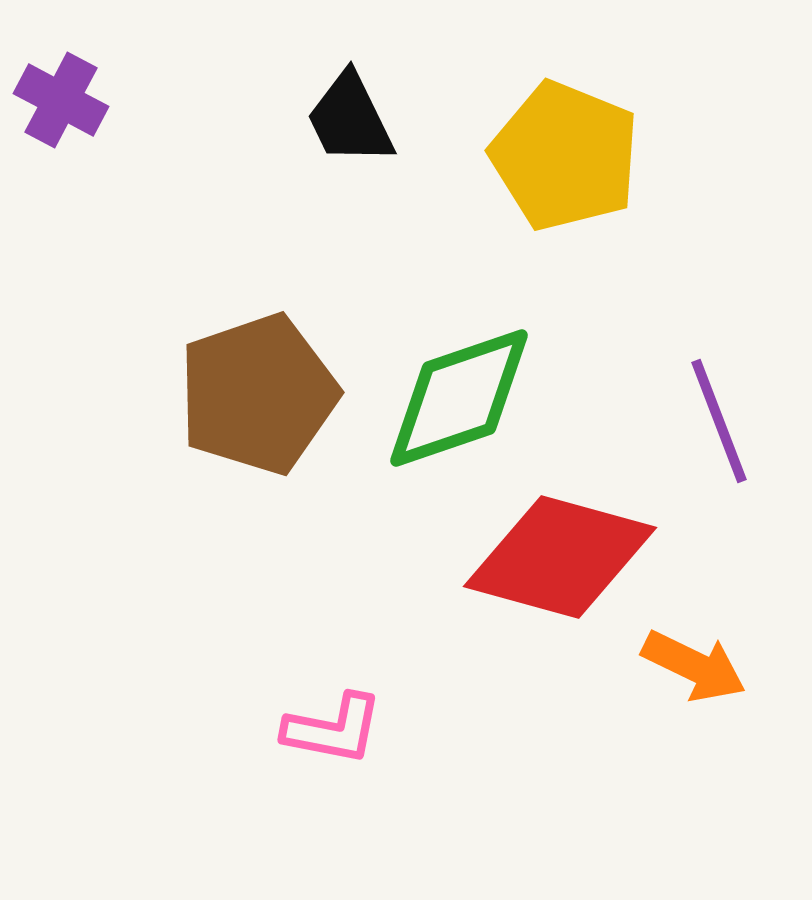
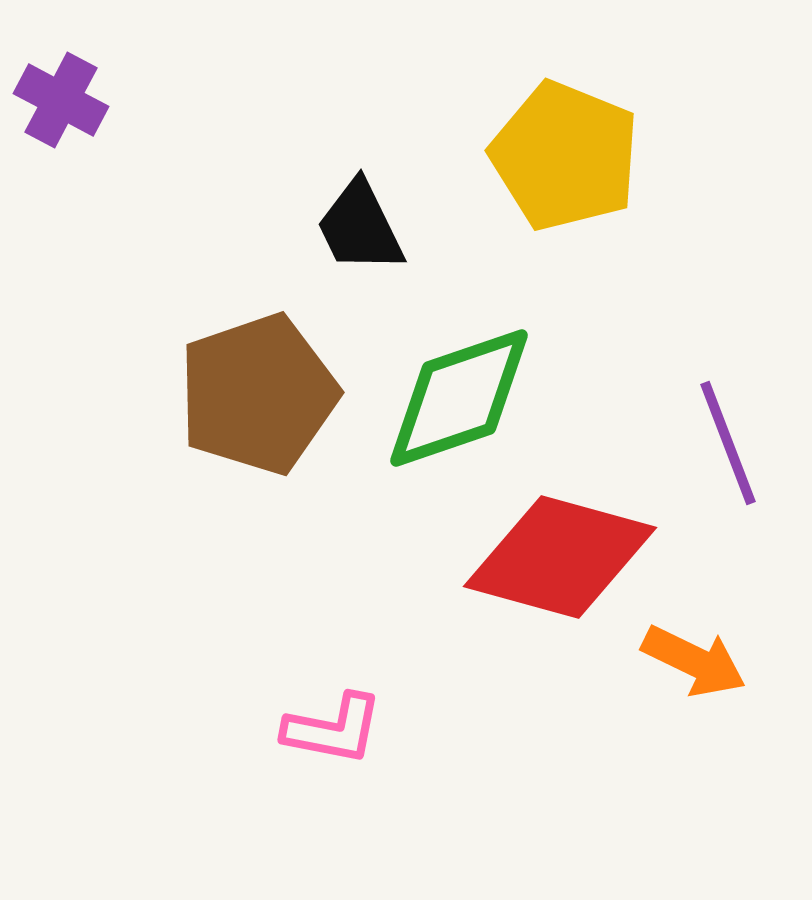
black trapezoid: moved 10 px right, 108 px down
purple line: moved 9 px right, 22 px down
orange arrow: moved 5 px up
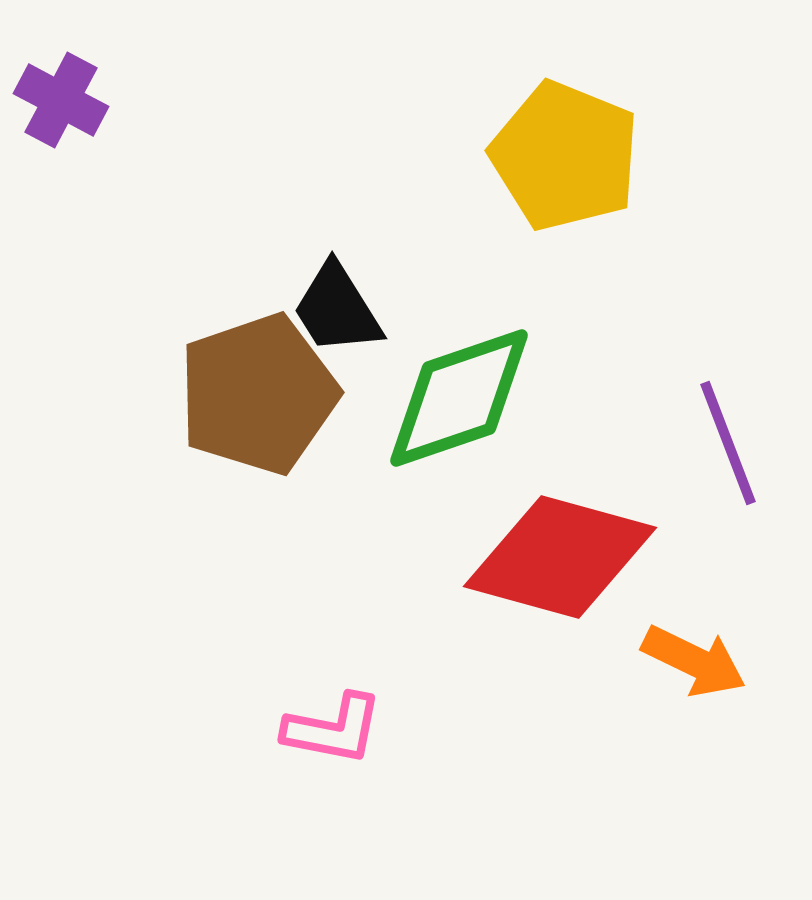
black trapezoid: moved 23 px left, 82 px down; rotated 6 degrees counterclockwise
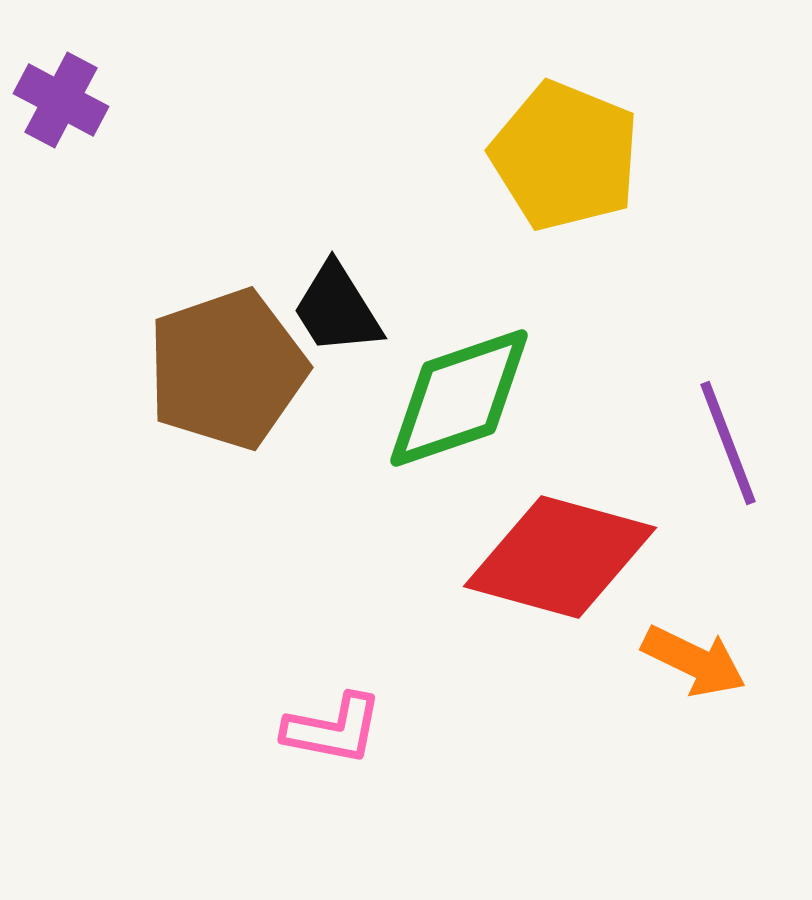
brown pentagon: moved 31 px left, 25 px up
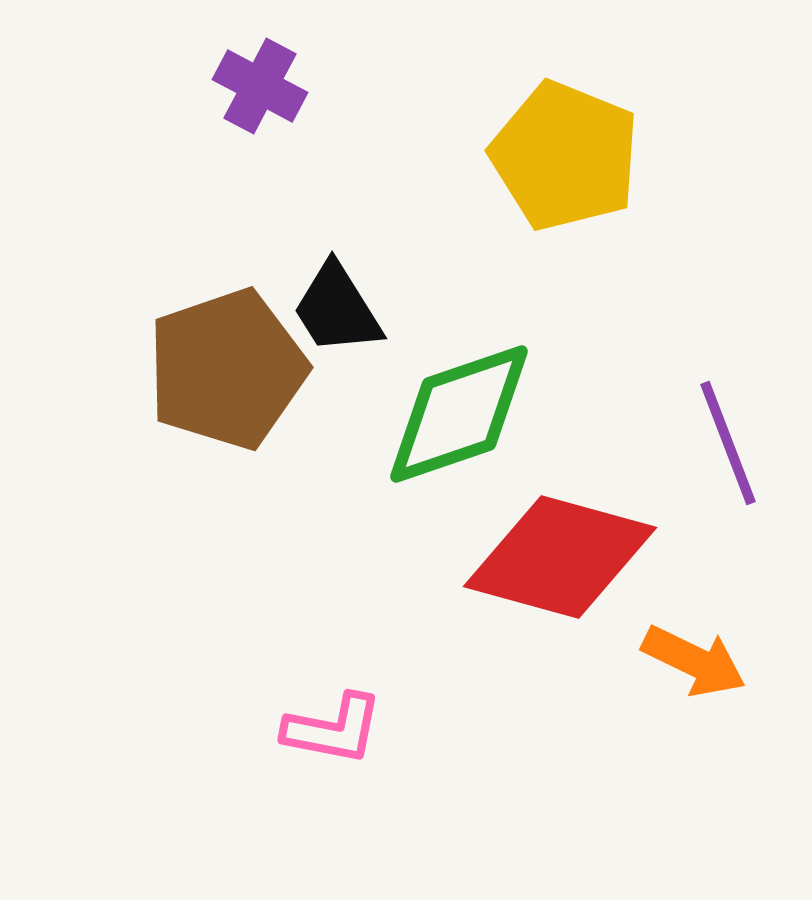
purple cross: moved 199 px right, 14 px up
green diamond: moved 16 px down
